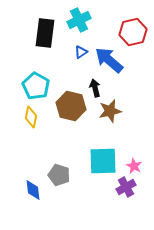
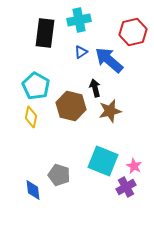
cyan cross: rotated 15 degrees clockwise
cyan square: rotated 24 degrees clockwise
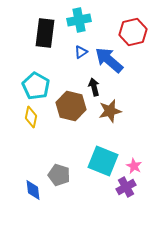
black arrow: moved 1 px left, 1 px up
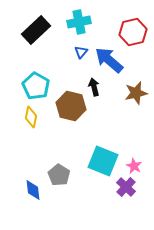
cyan cross: moved 2 px down
black rectangle: moved 9 px left, 3 px up; rotated 40 degrees clockwise
blue triangle: rotated 16 degrees counterclockwise
brown star: moved 26 px right, 18 px up
gray pentagon: rotated 15 degrees clockwise
purple cross: rotated 18 degrees counterclockwise
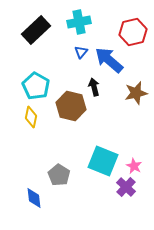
blue diamond: moved 1 px right, 8 px down
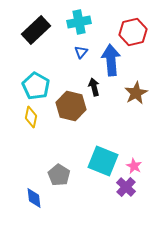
blue arrow: moved 2 px right; rotated 44 degrees clockwise
brown star: rotated 15 degrees counterclockwise
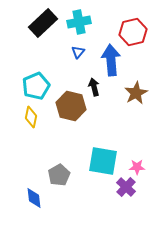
black rectangle: moved 7 px right, 7 px up
blue triangle: moved 3 px left
cyan pentagon: rotated 20 degrees clockwise
cyan square: rotated 12 degrees counterclockwise
pink star: moved 3 px right, 1 px down; rotated 28 degrees counterclockwise
gray pentagon: rotated 10 degrees clockwise
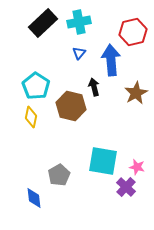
blue triangle: moved 1 px right, 1 px down
cyan pentagon: rotated 16 degrees counterclockwise
pink star: rotated 14 degrees clockwise
